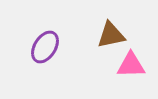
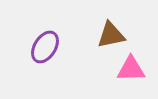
pink triangle: moved 4 px down
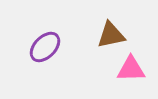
purple ellipse: rotated 12 degrees clockwise
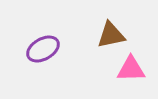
purple ellipse: moved 2 px left, 2 px down; rotated 16 degrees clockwise
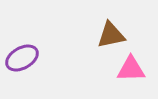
purple ellipse: moved 21 px left, 9 px down
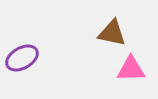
brown triangle: moved 1 px right, 2 px up; rotated 24 degrees clockwise
